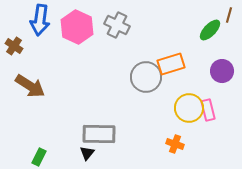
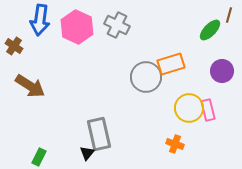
gray rectangle: rotated 76 degrees clockwise
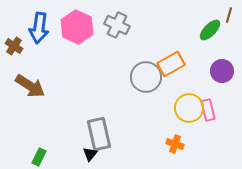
blue arrow: moved 1 px left, 8 px down
orange rectangle: rotated 12 degrees counterclockwise
black triangle: moved 3 px right, 1 px down
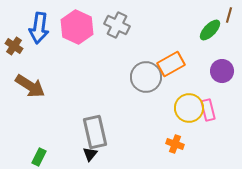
gray rectangle: moved 4 px left, 2 px up
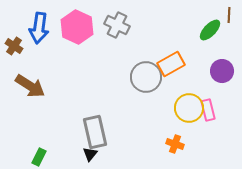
brown line: rotated 14 degrees counterclockwise
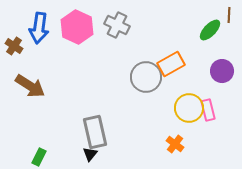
orange cross: rotated 18 degrees clockwise
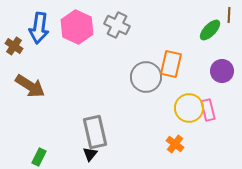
orange rectangle: rotated 48 degrees counterclockwise
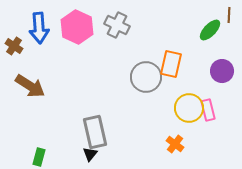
blue arrow: rotated 12 degrees counterclockwise
green rectangle: rotated 12 degrees counterclockwise
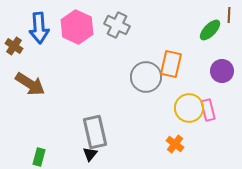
brown arrow: moved 2 px up
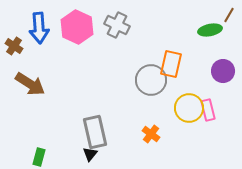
brown line: rotated 28 degrees clockwise
green ellipse: rotated 35 degrees clockwise
purple circle: moved 1 px right
gray circle: moved 5 px right, 3 px down
orange cross: moved 24 px left, 10 px up
